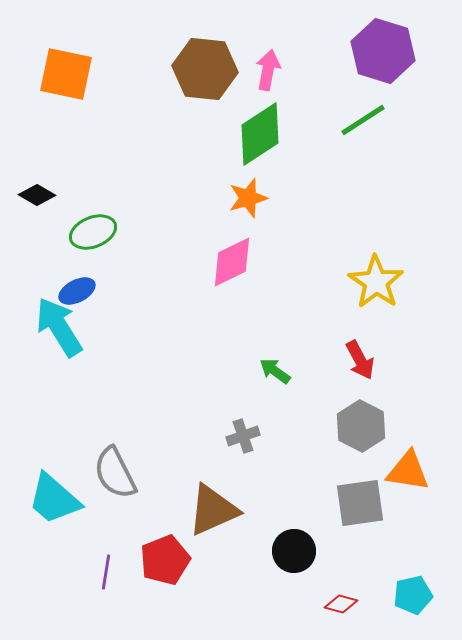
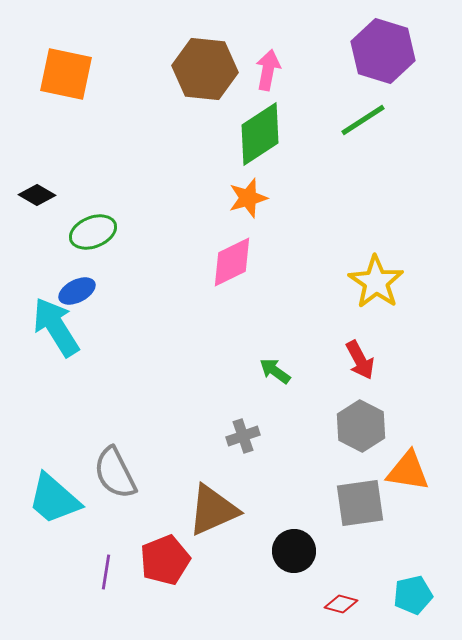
cyan arrow: moved 3 px left
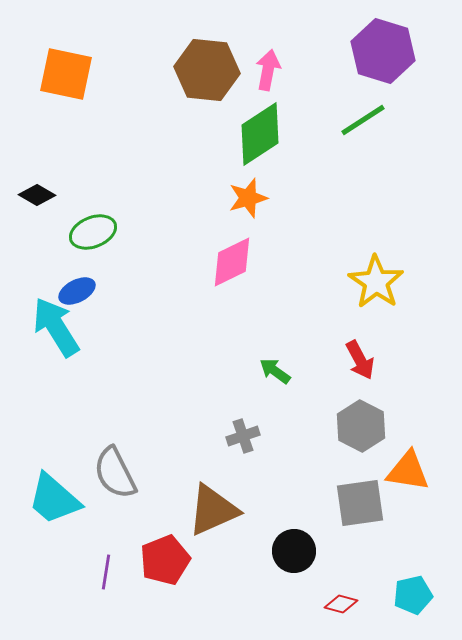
brown hexagon: moved 2 px right, 1 px down
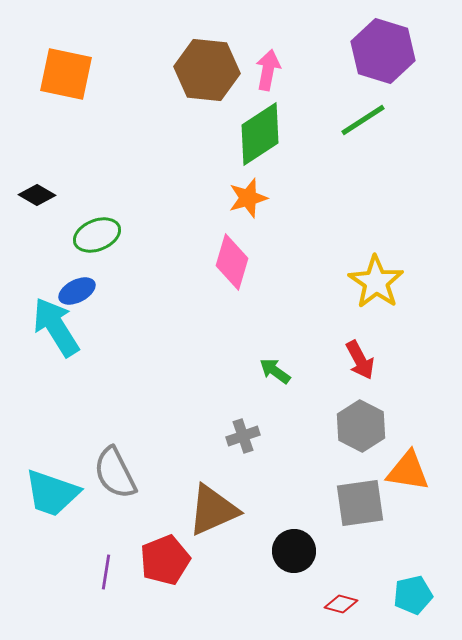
green ellipse: moved 4 px right, 3 px down
pink diamond: rotated 48 degrees counterclockwise
cyan trapezoid: moved 2 px left, 6 px up; rotated 22 degrees counterclockwise
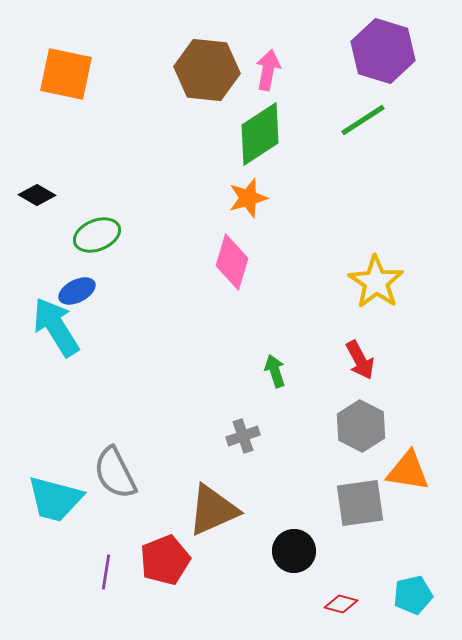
green arrow: rotated 36 degrees clockwise
cyan trapezoid: moved 3 px right, 6 px down; rotated 4 degrees counterclockwise
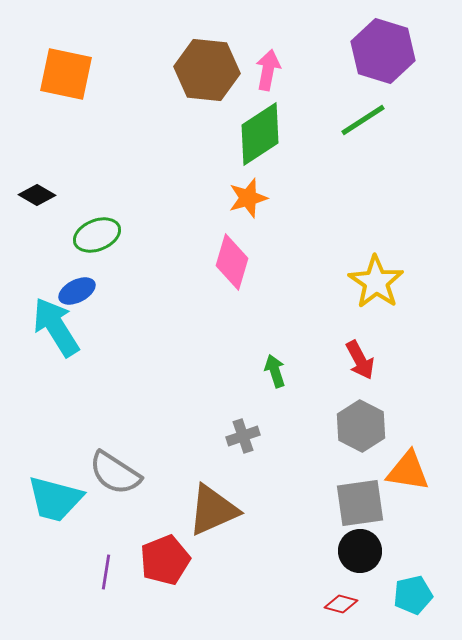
gray semicircle: rotated 30 degrees counterclockwise
black circle: moved 66 px right
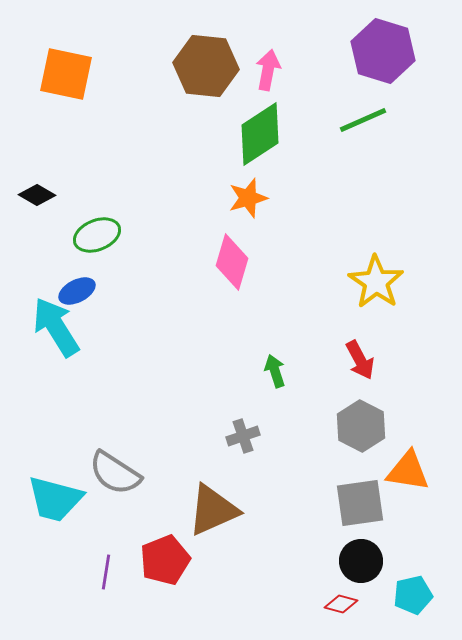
brown hexagon: moved 1 px left, 4 px up
green line: rotated 9 degrees clockwise
black circle: moved 1 px right, 10 px down
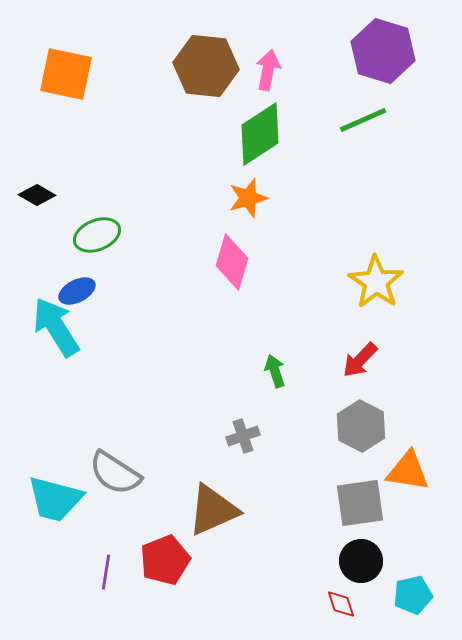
red arrow: rotated 72 degrees clockwise
red diamond: rotated 56 degrees clockwise
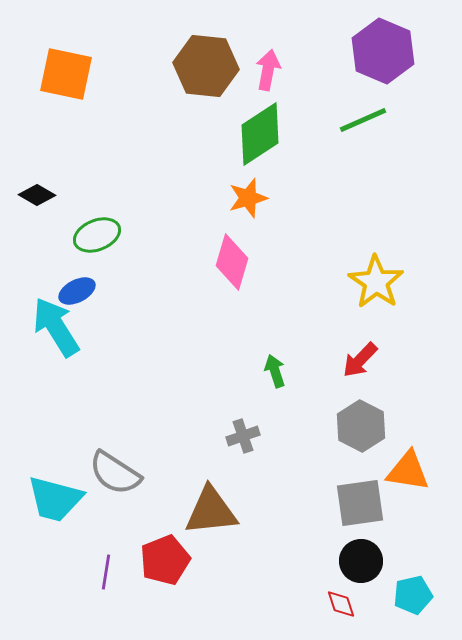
purple hexagon: rotated 6 degrees clockwise
brown triangle: moved 2 px left, 1 px down; rotated 18 degrees clockwise
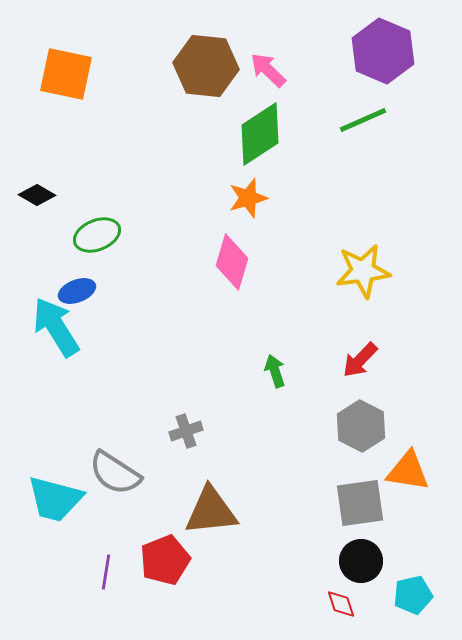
pink arrow: rotated 57 degrees counterclockwise
yellow star: moved 13 px left, 11 px up; rotated 30 degrees clockwise
blue ellipse: rotated 6 degrees clockwise
gray cross: moved 57 px left, 5 px up
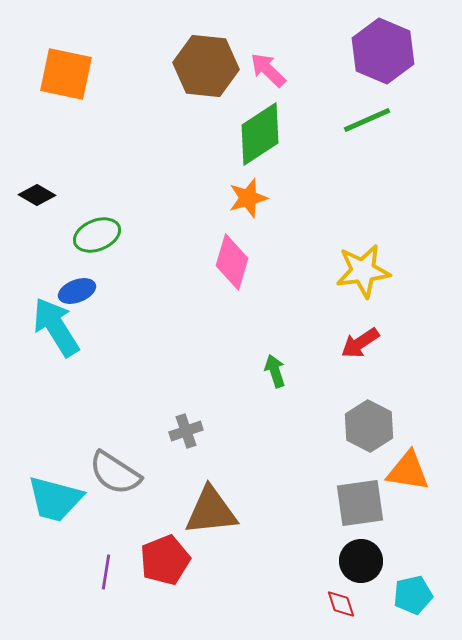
green line: moved 4 px right
red arrow: moved 17 px up; rotated 12 degrees clockwise
gray hexagon: moved 8 px right
